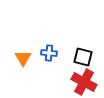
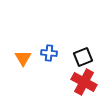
black square: rotated 36 degrees counterclockwise
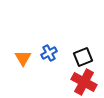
blue cross: rotated 35 degrees counterclockwise
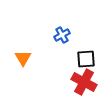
blue cross: moved 13 px right, 18 px up
black square: moved 3 px right, 2 px down; rotated 18 degrees clockwise
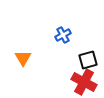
blue cross: moved 1 px right
black square: moved 2 px right, 1 px down; rotated 12 degrees counterclockwise
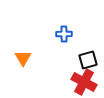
blue cross: moved 1 px right, 1 px up; rotated 28 degrees clockwise
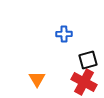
orange triangle: moved 14 px right, 21 px down
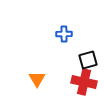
red cross: rotated 15 degrees counterclockwise
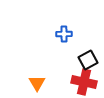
black square: rotated 12 degrees counterclockwise
orange triangle: moved 4 px down
